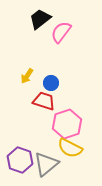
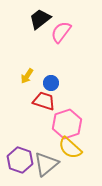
yellow semicircle: rotated 15 degrees clockwise
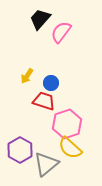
black trapezoid: rotated 10 degrees counterclockwise
purple hexagon: moved 10 px up; rotated 10 degrees clockwise
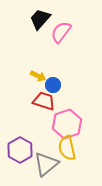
yellow arrow: moved 11 px right; rotated 98 degrees counterclockwise
blue circle: moved 2 px right, 2 px down
yellow semicircle: moved 3 px left; rotated 35 degrees clockwise
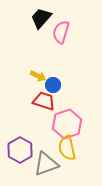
black trapezoid: moved 1 px right, 1 px up
pink semicircle: rotated 20 degrees counterclockwise
gray triangle: rotated 20 degrees clockwise
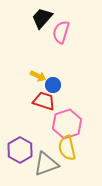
black trapezoid: moved 1 px right
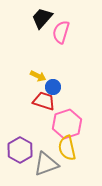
blue circle: moved 2 px down
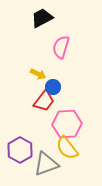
black trapezoid: rotated 20 degrees clockwise
pink semicircle: moved 15 px down
yellow arrow: moved 2 px up
red trapezoid: rotated 110 degrees clockwise
pink hexagon: rotated 16 degrees clockwise
yellow semicircle: rotated 25 degrees counterclockwise
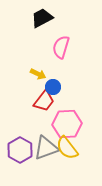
gray triangle: moved 16 px up
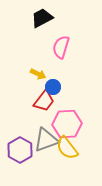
gray triangle: moved 8 px up
